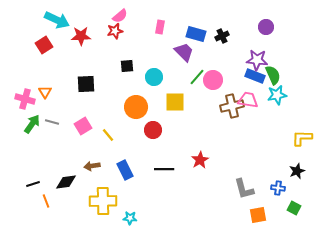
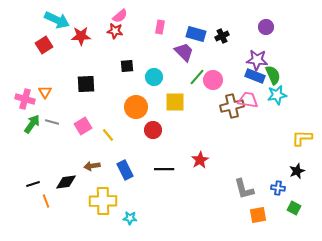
red star at (115, 31): rotated 21 degrees clockwise
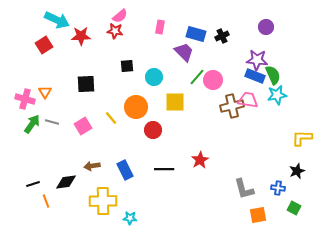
yellow line at (108, 135): moved 3 px right, 17 px up
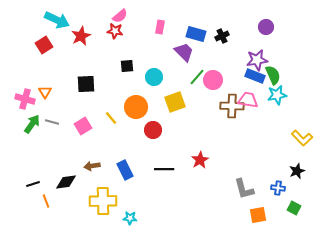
red star at (81, 36): rotated 24 degrees counterclockwise
purple star at (257, 60): rotated 15 degrees counterclockwise
yellow square at (175, 102): rotated 20 degrees counterclockwise
brown cross at (232, 106): rotated 15 degrees clockwise
yellow L-shape at (302, 138): rotated 135 degrees counterclockwise
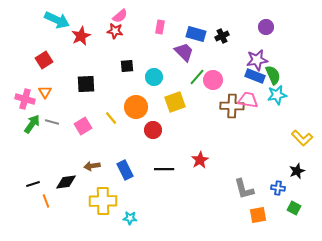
red square at (44, 45): moved 15 px down
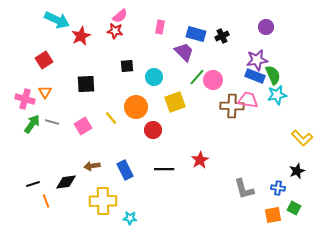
orange square at (258, 215): moved 15 px right
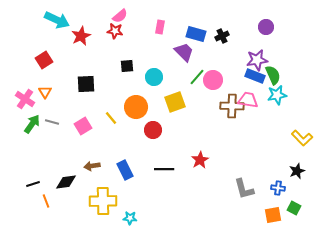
pink cross at (25, 99): rotated 18 degrees clockwise
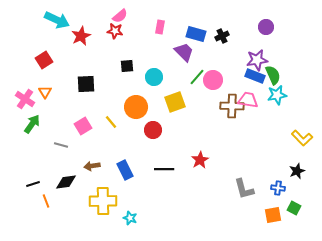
yellow line at (111, 118): moved 4 px down
gray line at (52, 122): moved 9 px right, 23 px down
cyan star at (130, 218): rotated 16 degrees clockwise
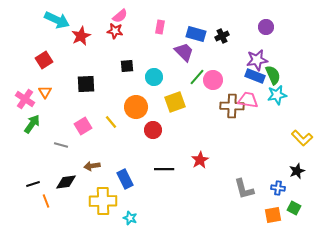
blue rectangle at (125, 170): moved 9 px down
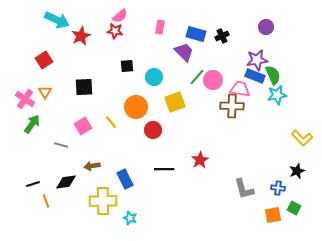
black square at (86, 84): moved 2 px left, 3 px down
pink trapezoid at (248, 100): moved 8 px left, 11 px up
